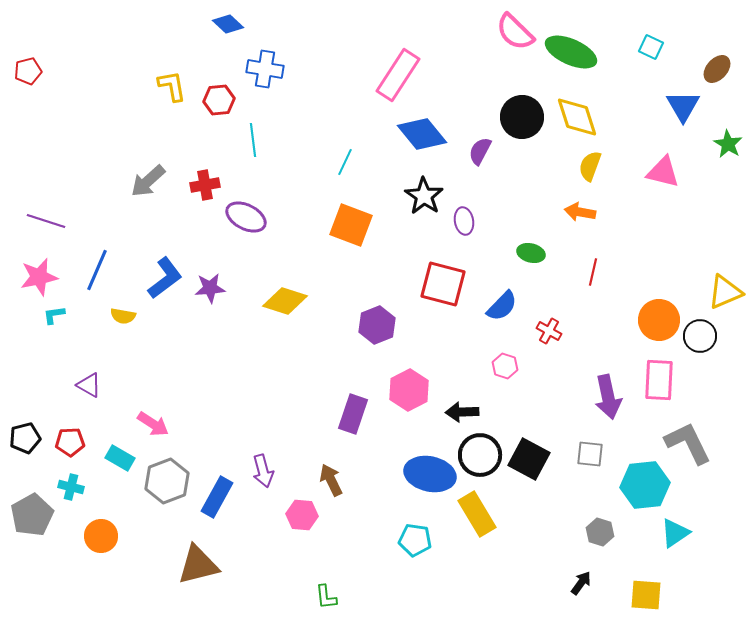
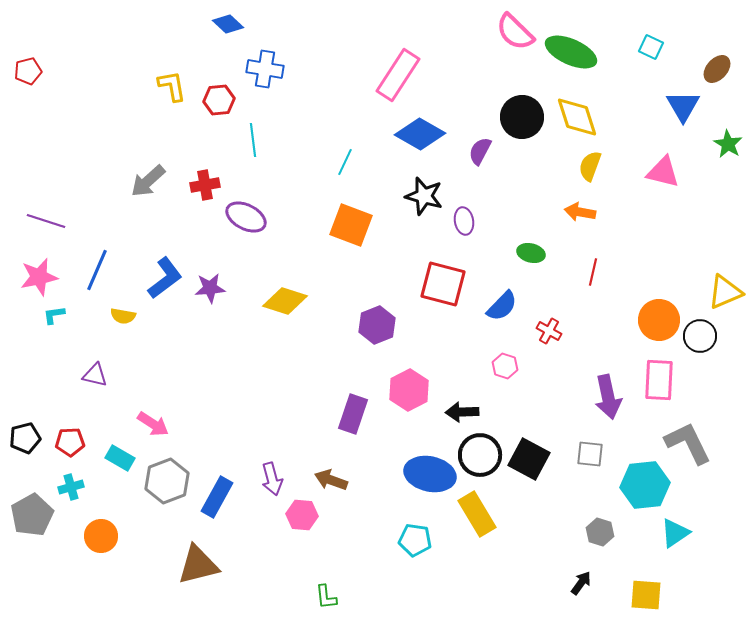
blue diamond at (422, 134): moved 2 px left; rotated 21 degrees counterclockwise
black star at (424, 196): rotated 18 degrees counterclockwise
purple triangle at (89, 385): moved 6 px right, 10 px up; rotated 16 degrees counterclockwise
purple arrow at (263, 471): moved 9 px right, 8 px down
brown arrow at (331, 480): rotated 44 degrees counterclockwise
cyan cross at (71, 487): rotated 30 degrees counterclockwise
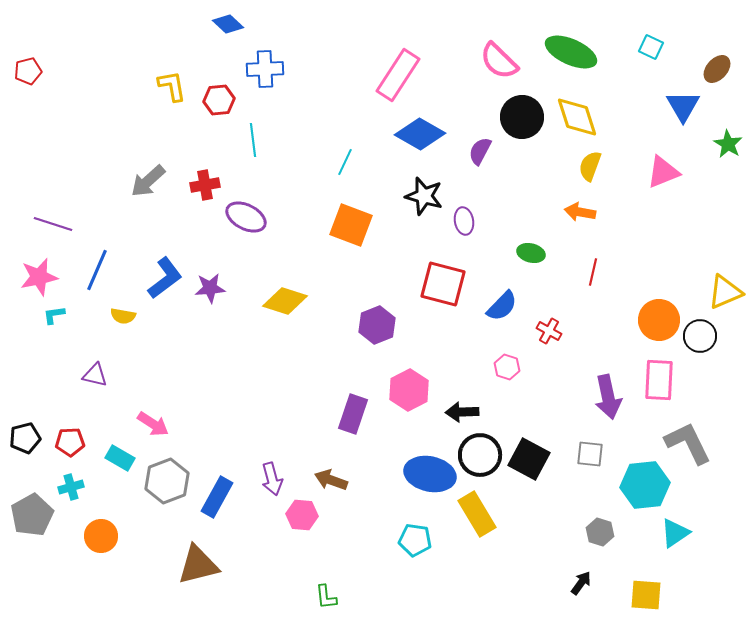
pink semicircle at (515, 32): moved 16 px left, 29 px down
blue cross at (265, 69): rotated 12 degrees counterclockwise
pink triangle at (663, 172): rotated 36 degrees counterclockwise
purple line at (46, 221): moved 7 px right, 3 px down
pink hexagon at (505, 366): moved 2 px right, 1 px down
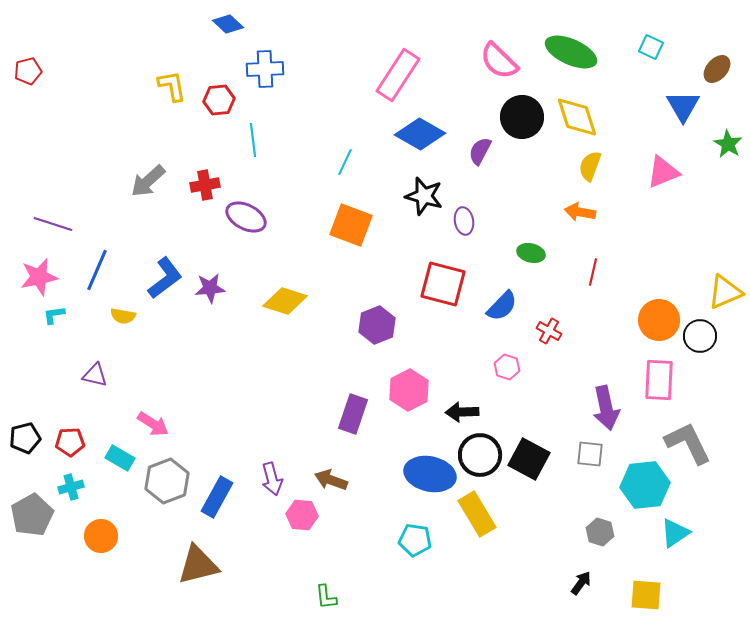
purple arrow at (608, 397): moved 2 px left, 11 px down
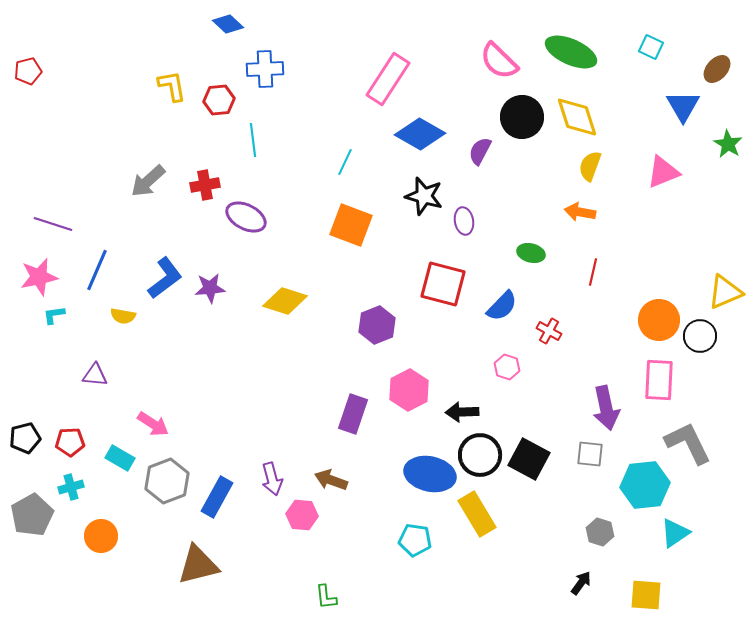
pink rectangle at (398, 75): moved 10 px left, 4 px down
purple triangle at (95, 375): rotated 8 degrees counterclockwise
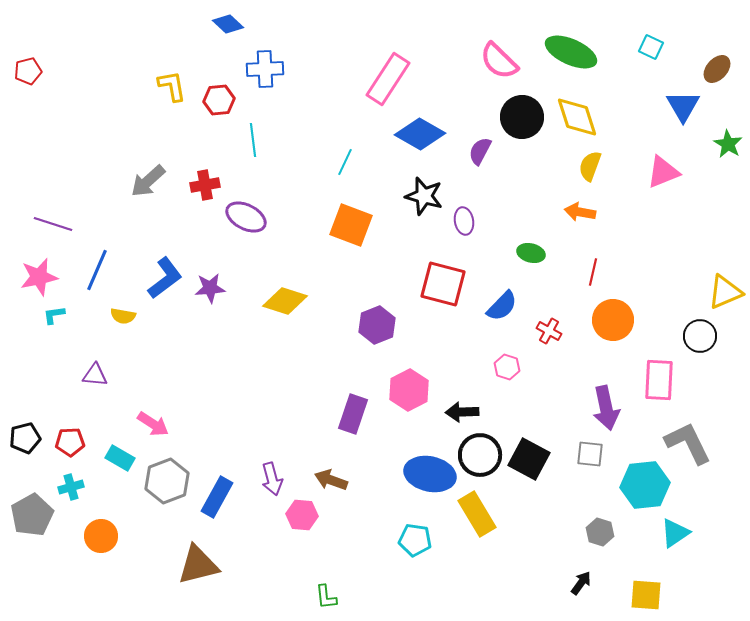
orange circle at (659, 320): moved 46 px left
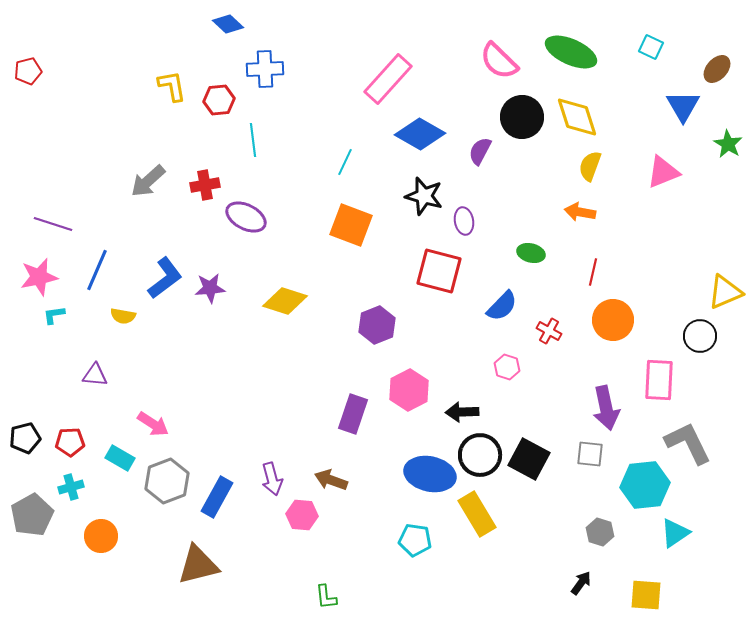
pink rectangle at (388, 79): rotated 9 degrees clockwise
red square at (443, 284): moved 4 px left, 13 px up
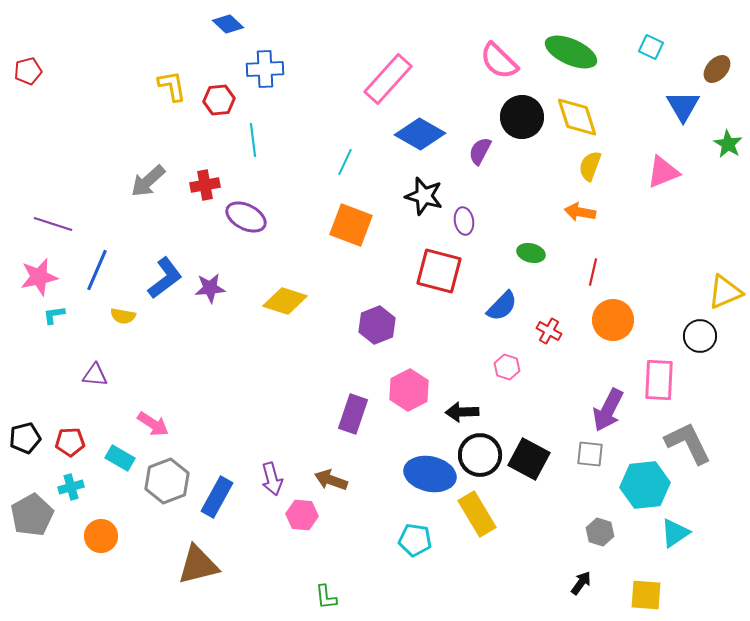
purple arrow at (606, 408): moved 2 px right, 2 px down; rotated 39 degrees clockwise
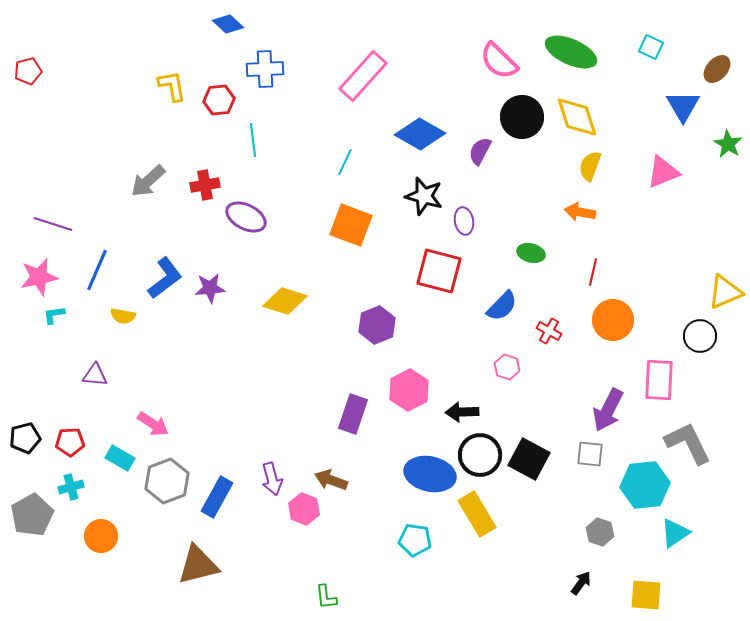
pink rectangle at (388, 79): moved 25 px left, 3 px up
pink hexagon at (302, 515): moved 2 px right, 6 px up; rotated 16 degrees clockwise
